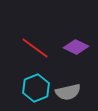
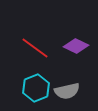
purple diamond: moved 1 px up
gray semicircle: moved 1 px left, 1 px up
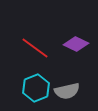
purple diamond: moved 2 px up
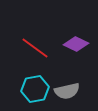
cyan hexagon: moved 1 px left, 1 px down; rotated 12 degrees clockwise
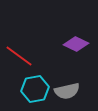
red line: moved 16 px left, 8 px down
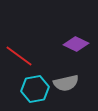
gray semicircle: moved 1 px left, 8 px up
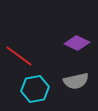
purple diamond: moved 1 px right, 1 px up
gray semicircle: moved 10 px right, 2 px up
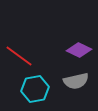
purple diamond: moved 2 px right, 7 px down
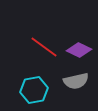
red line: moved 25 px right, 9 px up
cyan hexagon: moved 1 px left, 1 px down
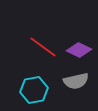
red line: moved 1 px left
